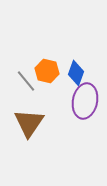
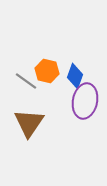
blue diamond: moved 1 px left, 3 px down
gray line: rotated 15 degrees counterclockwise
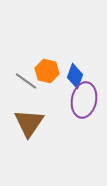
purple ellipse: moved 1 px left, 1 px up
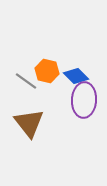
blue diamond: moved 1 px right; rotated 65 degrees counterclockwise
purple ellipse: rotated 8 degrees counterclockwise
brown triangle: rotated 12 degrees counterclockwise
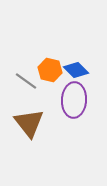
orange hexagon: moved 3 px right, 1 px up
blue diamond: moved 6 px up
purple ellipse: moved 10 px left
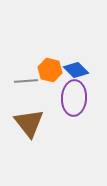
gray line: rotated 40 degrees counterclockwise
purple ellipse: moved 2 px up
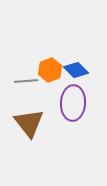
orange hexagon: rotated 25 degrees clockwise
purple ellipse: moved 1 px left, 5 px down
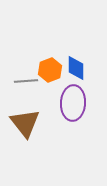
blue diamond: moved 2 px up; rotated 45 degrees clockwise
brown triangle: moved 4 px left
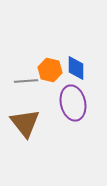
orange hexagon: rotated 25 degrees counterclockwise
purple ellipse: rotated 16 degrees counterclockwise
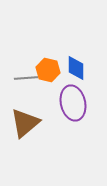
orange hexagon: moved 2 px left
gray line: moved 3 px up
brown triangle: rotated 28 degrees clockwise
